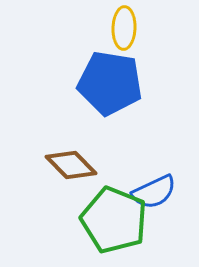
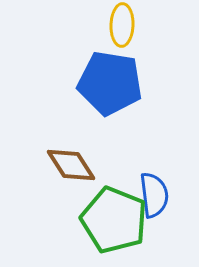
yellow ellipse: moved 2 px left, 3 px up
brown diamond: rotated 12 degrees clockwise
blue semicircle: moved 3 px down; rotated 72 degrees counterclockwise
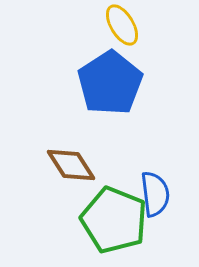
yellow ellipse: rotated 33 degrees counterclockwise
blue pentagon: rotated 30 degrees clockwise
blue semicircle: moved 1 px right, 1 px up
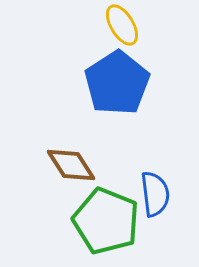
blue pentagon: moved 7 px right
green pentagon: moved 8 px left, 1 px down
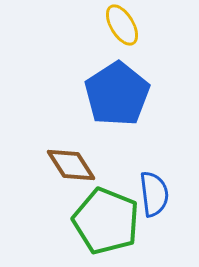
blue pentagon: moved 11 px down
blue semicircle: moved 1 px left
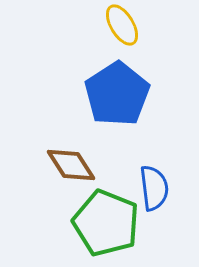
blue semicircle: moved 6 px up
green pentagon: moved 2 px down
